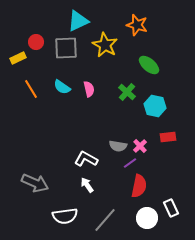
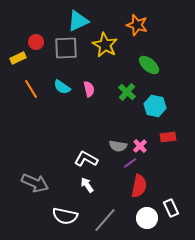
white semicircle: rotated 20 degrees clockwise
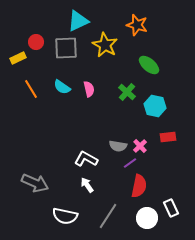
gray line: moved 3 px right, 4 px up; rotated 8 degrees counterclockwise
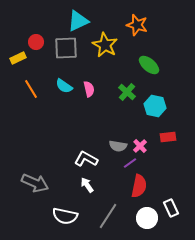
cyan semicircle: moved 2 px right, 1 px up
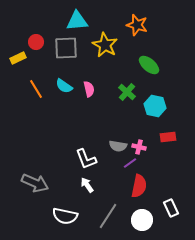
cyan triangle: moved 1 px left; rotated 20 degrees clockwise
orange line: moved 5 px right
pink cross: moved 1 px left, 1 px down; rotated 32 degrees counterclockwise
white L-shape: rotated 140 degrees counterclockwise
white circle: moved 5 px left, 2 px down
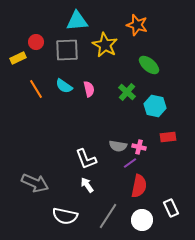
gray square: moved 1 px right, 2 px down
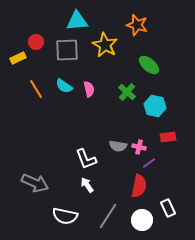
purple line: moved 19 px right
white rectangle: moved 3 px left
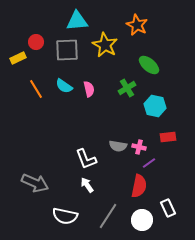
orange star: rotated 10 degrees clockwise
green cross: moved 4 px up; rotated 18 degrees clockwise
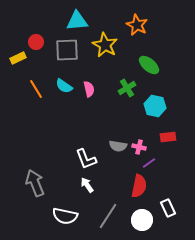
gray arrow: rotated 136 degrees counterclockwise
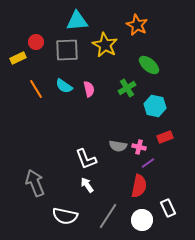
red rectangle: moved 3 px left; rotated 14 degrees counterclockwise
purple line: moved 1 px left
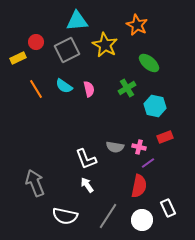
gray square: rotated 25 degrees counterclockwise
green ellipse: moved 2 px up
gray semicircle: moved 3 px left, 1 px down
